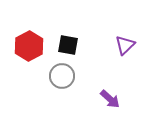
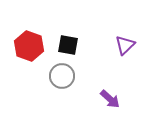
red hexagon: rotated 12 degrees counterclockwise
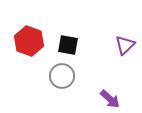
red hexagon: moved 5 px up
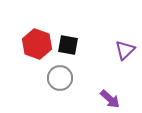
red hexagon: moved 8 px right, 3 px down
purple triangle: moved 5 px down
gray circle: moved 2 px left, 2 px down
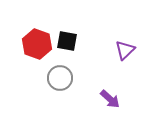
black square: moved 1 px left, 4 px up
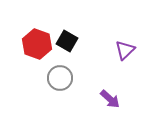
black square: rotated 20 degrees clockwise
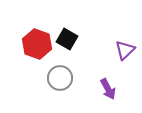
black square: moved 2 px up
purple arrow: moved 2 px left, 10 px up; rotated 20 degrees clockwise
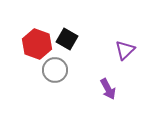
gray circle: moved 5 px left, 8 px up
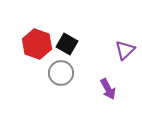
black square: moved 5 px down
gray circle: moved 6 px right, 3 px down
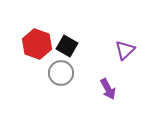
black square: moved 2 px down
